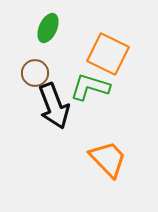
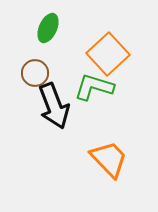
orange square: rotated 21 degrees clockwise
green L-shape: moved 4 px right
orange trapezoid: moved 1 px right
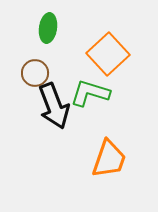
green ellipse: rotated 16 degrees counterclockwise
green L-shape: moved 4 px left, 6 px down
orange trapezoid: rotated 63 degrees clockwise
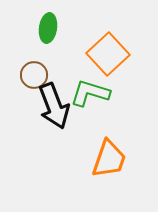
brown circle: moved 1 px left, 2 px down
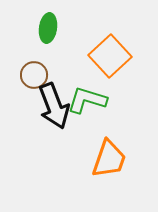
orange square: moved 2 px right, 2 px down
green L-shape: moved 3 px left, 7 px down
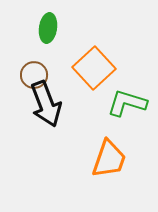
orange square: moved 16 px left, 12 px down
green L-shape: moved 40 px right, 3 px down
black arrow: moved 8 px left, 2 px up
